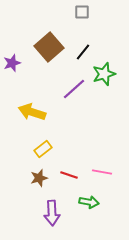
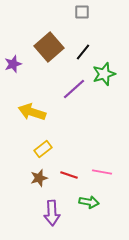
purple star: moved 1 px right, 1 px down
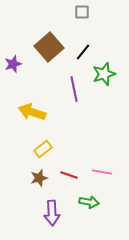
purple line: rotated 60 degrees counterclockwise
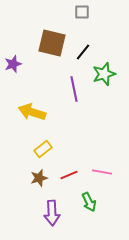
brown square: moved 3 px right, 4 px up; rotated 36 degrees counterclockwise
red line: rotated 42 degrees counterclockwise
green arrow: rotated 54 degrees clockwise
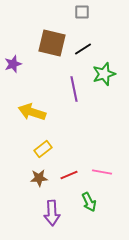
black line: moved 3 px up; rotated 18 degrees clockwise
brown star: rotated 12 degrees clockwise
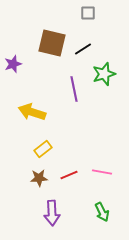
gray square: moved 6 px right, 1 px down
green arrow: moved 13 px right, 10 px down
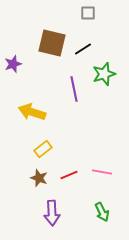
brown star: rotated 24 degrees clockwise
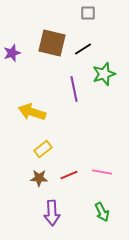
purple star: moved 1 px left, 11 px up
brown star: rotated 18 degrees counterclockwise
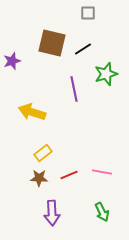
purple star: moved 8 px down
green star: moved 2 px right
yellow rectangle: moved 4 px down
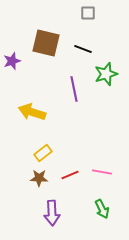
brown square: moved 6 px left
black line: rotated 54 degrees clockwise
red line: moved 1 px right
green arrow: moved 3 px up
